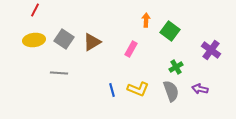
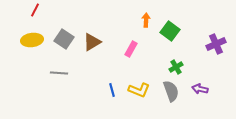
yellow ellipse: moved 2 px left
purple cross: moved 5 px right, 6 px up; rotated 30 degrees clockwise
yellow L-shape: moved 1 px right, 1 px down
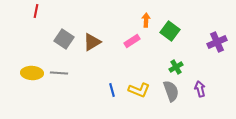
red line: moved 1 px right, 1 px down; rotated 16 degrees counterclockwise
yellow ellipse: moved 33 px down; rotated 10 degrees clockwise
purple cross: moved 1 px right, 2 px up
pink rectangle: moved 1 px right, 8 px up; rotated 28 degrees clockwise
purple arrow: rotated 63 degrees clockwise
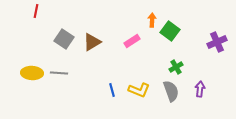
orange arrow: moved 6 px right
purple arrow: rotated 21 degrees clockwise
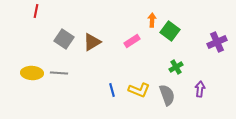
gray semicircle: moved 4 px left, 4 px down
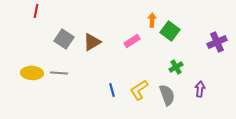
yellow L-shape: rotated 125 degrees clockwise
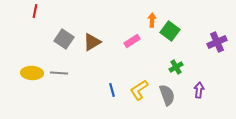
red line: moved 1 px left
purple arrow: moved 1 px left, 1 px down
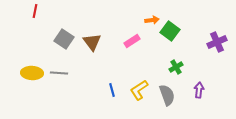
orange arrow: rotated 80 degrees clockwise
brown triangle: rotated 36 degrees counterclockwise
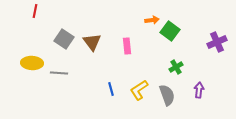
pink rectangle: moved 5 px left, 5 px down; rotated 63 degrees counterclockwise
yellow ellipse: moved 10 px up
blue line: moved 1 px left, 1 px up
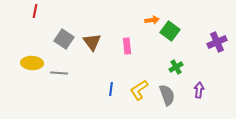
blue line: rotated 24 degrees clockwise
